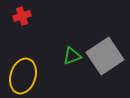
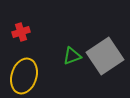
red cross: moved 1 px left, 16 px down
yellow ellipse: moved 1 px right
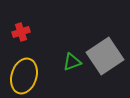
green triangle: moved 6 px down
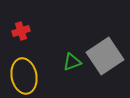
red cross: moved 1 px up
yellow ellipse: rotated 28 degrees counterclockwise
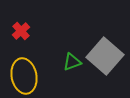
red cross: rotated 24 degrees counterclockwise
gray square: rotated 15 degrees counterclockwise
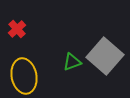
red cross: moved 4 px left, 2 px up
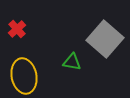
gray square: moved 17 px up
green triangle: rotated 30 degrees clockwise
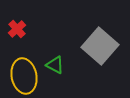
gray square: moved 5 px left, 7 px down
green triangle: moved 17 px left, 3 px down; rotated 18 degrees clockwise
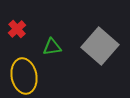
green triangle: moved 3 px left, 18 px up; rotated 36 degrees counterclockwise
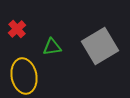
gray square: rotated 18 degrees clockwise
